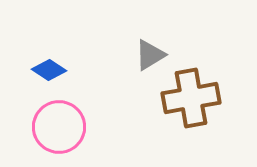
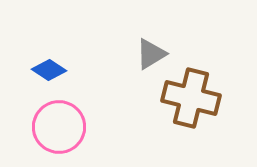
gray triangle: moved 1 px right, 1 px up
brown cross: rotated 24 degrees clockwise
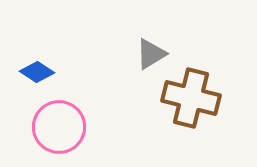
blue diamond: moved 12 px left, 2 px down
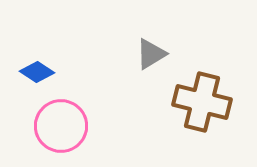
brown cross: moved 11 px right, 4 px down
pink circle: moved 2 px right, 1 px up
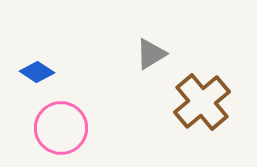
brown cross: rotated 36 degrees clockwise
pink circle: moved 2 px down
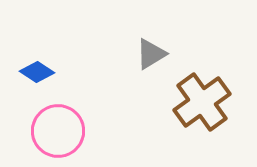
brown cross: rotated 4 degrees clockwise
pink circle: moved 3 px left, 3 px down
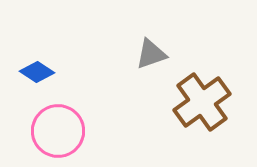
gray triangle: rotated 12 degrees clockwise
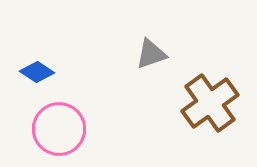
brown cross: moved 8 px right, 1 px down
pink circle: moved 1 px right, 2 px up
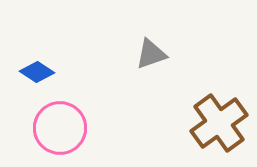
brown cross: moved 9 px right, 20 px down
pink circle: moved 1 px right, 1 px up
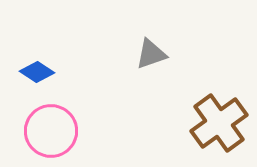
pink circle: moved 9 px left, 3 px down
